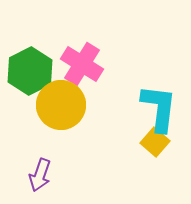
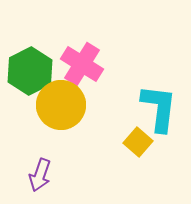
yellow square: moved 17 px left
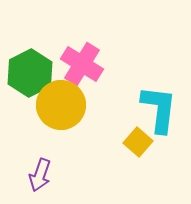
green hexagon: moved 2 px down
cyan L-shape: moved 1 px down
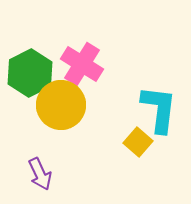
purple arrow: moved 1 px up; rotated 44 degrees counterclockwise
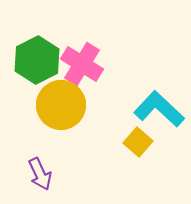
green hexagon: moved 7 px right, 13 px up
cyan L-shape: rotated 54 degrees counterclockwise
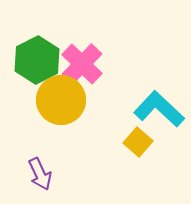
pink cross: rotated 12 degrees clockwise
yellow circle: moved 5 px up
